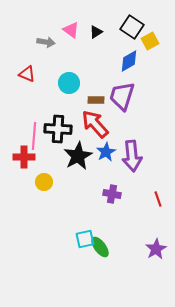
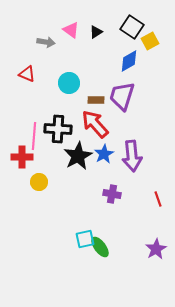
blue star: moved 2 px left, 2 px down
red cross: moved 2 px left
yellow circle: moved 5 px left
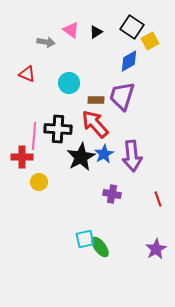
black star: moved 3 px right, 1 px down
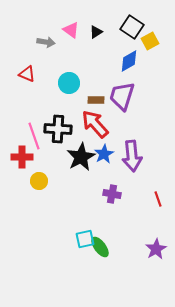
pink line: rotated 24 degrees counterclockwise
yellow circle: moved 1 px up
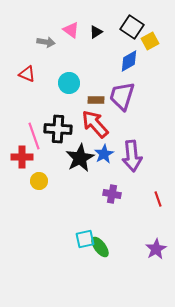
black star: moved 1 px left, 1 px down
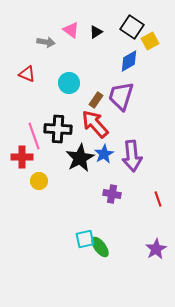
purple trapezoid: moved 1 px left
brown rectangle: rotated 56 degrees counterclockwise
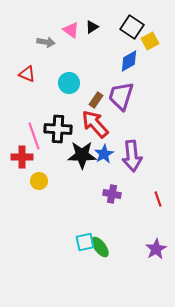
black triangle: moved 4 px left, 5 px up
black star: moved 2 px right, 3 px up; rotated 28 degrees clockwise
cyan square: moved 3 px down
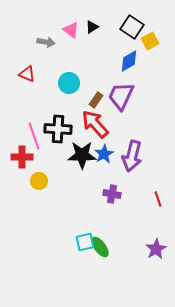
purple trapezoid: rotated 8 degrees clockwise
purple arrow: rotated 20 degrees clockwise
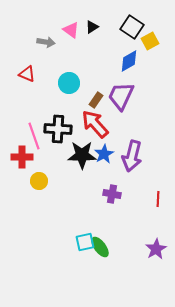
red line: rotated 21 degrees clockwise
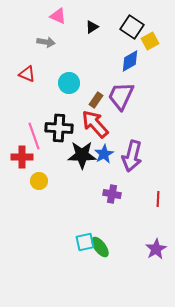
pink triangle: moved 13 px left, 14 px up; rotated 12 degrees counterclockwise
blue diamond: moved 1 px right
black cross: moved 1 px right, 1 px up
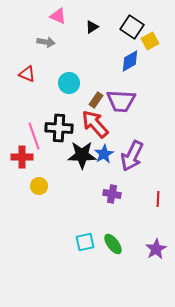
purple trapezoid: moved 5 px down; rotated 112 degrees counterclockwise
purple arrow: rotated 12 degrees clockwise
yellow circle: moved 5 px down
green ellipse: moved 13 px right, 3 px up
